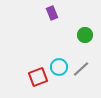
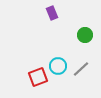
cyan circle: moved 1 px left, 1 px up
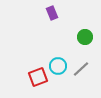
green circle: moved 2 px down
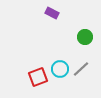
purple rectangle: rotated 40 degrees counterclockwise
cyan circle: moved 2 px right, 3 px down
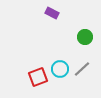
gray line: moved 1 px right
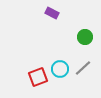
gray line: moved 1 px right, 1 px up
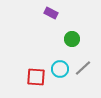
purple rectangle: moved 1 px left
green circle: moved 13 px left, 2 px down
red square: moved 2 px left; rotated 24 degrees clockwise
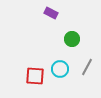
gray line: moved 4 px right, 1 px up; rotated 18 degrees counterclockwise
red square: moved 1 px left, 1 px up
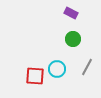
purple rectangle: moved 20 px right
green circle: moved 1 px right
cyan circle: moved 3 px left
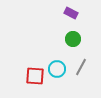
gray line: moved 6 px left
